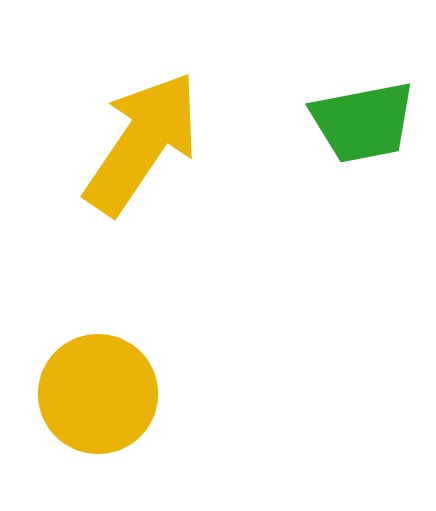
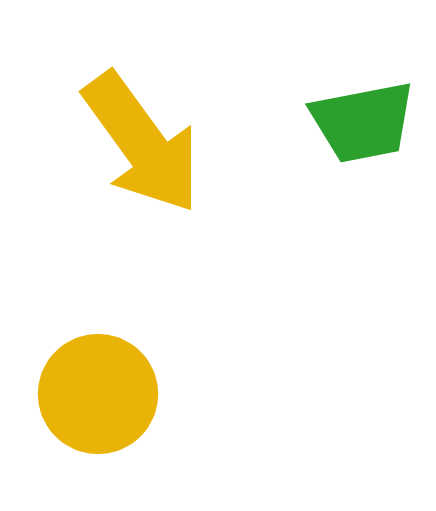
yellow arrow: rotated 110 degrees clockwise
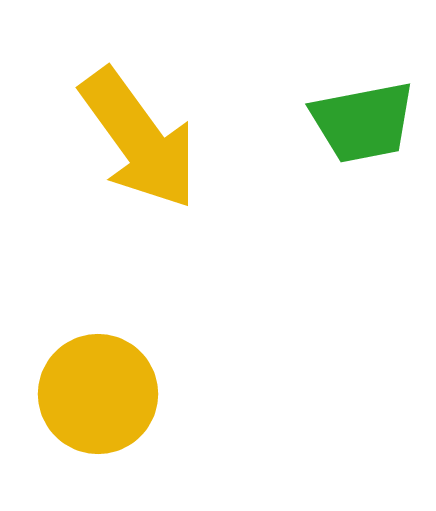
yellow arrow: moved 3 px left, 4 px up
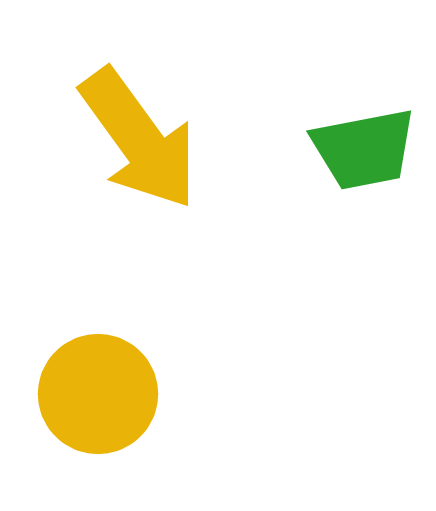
green trapezoid: moved 1 px right, 27 px down
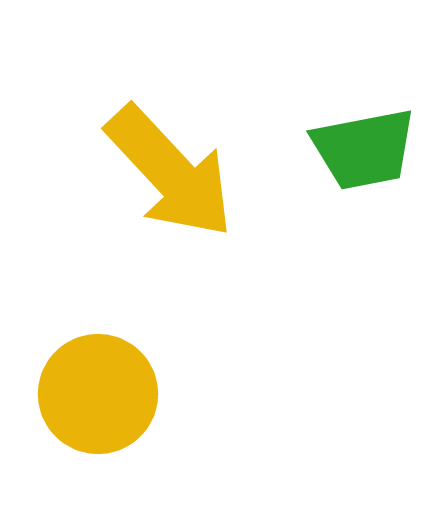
yellow arrow: moved 31 px right, 33 px down; rotated 7 degrees counterclockwise
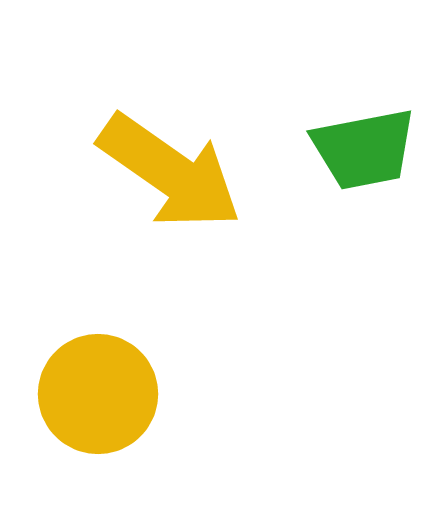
yellow arrow: rotated 12 degrees counterclockwise
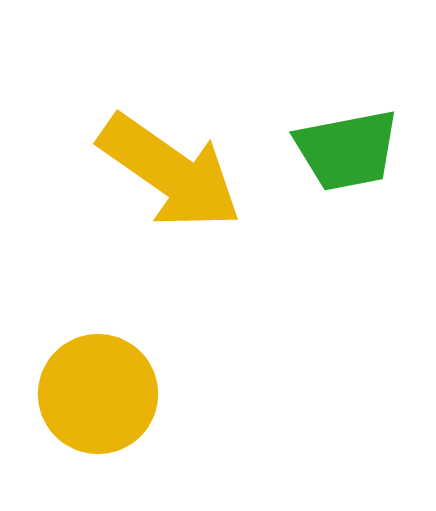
green trapezoid: moved 17 px left, 1 px down
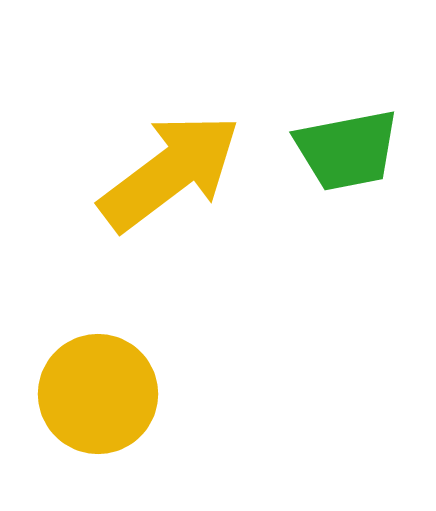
yellow arrow: rotated 72 degrees counterclockwise
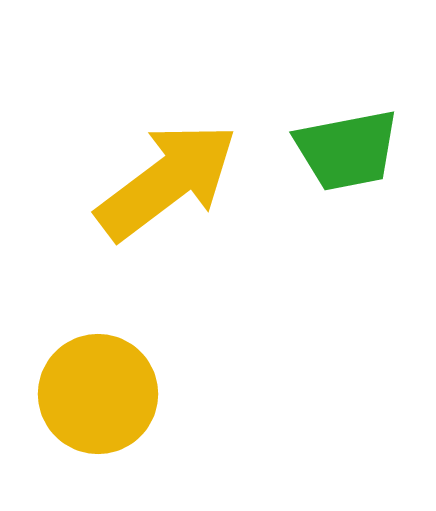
yellow arrow: moved 3 px left, 9 px down
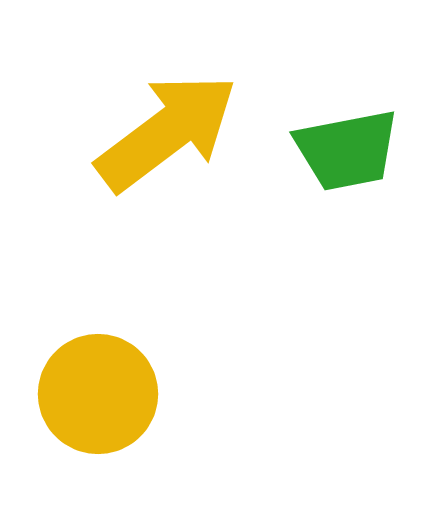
yellow arrow: moved 49 px up
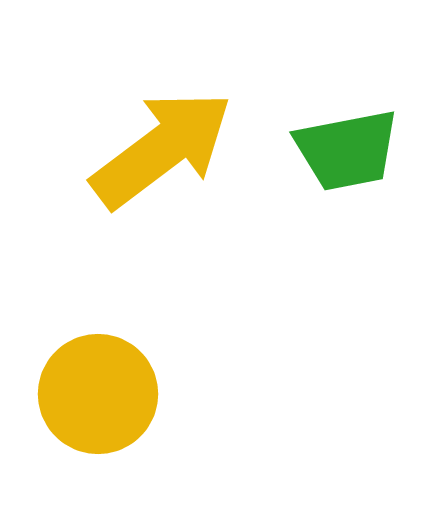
yellow arrow: moved 5 px left, 17 px down
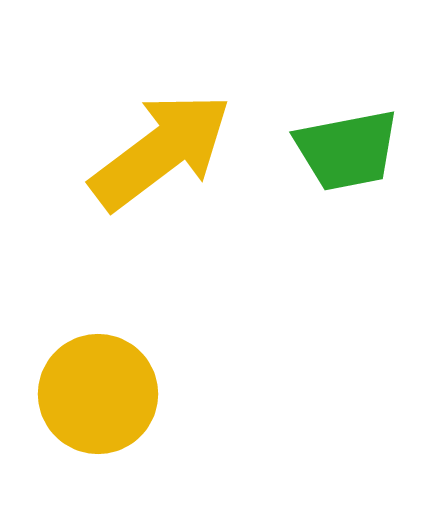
yellow arrow: moved 1 px left, 2 px down
